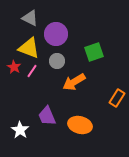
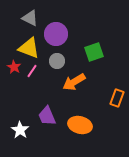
orange rectangle: rotated 12 degrees counterclockwise
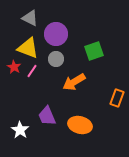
yellow triangle: moved 1 px left
green square: moved 1 px up
gray circle: moved 1 px left, 2 px up
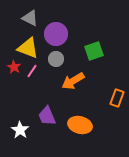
orange arrow: moved 1 px left, 1 px up
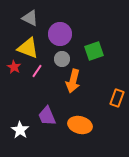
purple circle: moved 4 px right
gray circle: moved 6 px right
pink line: moved 5 px right
orange arrow: rotated 45 degrees counterclockwise
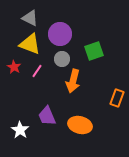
yellow triangle: moved 2 px right, 4 px up
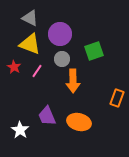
orange arrow: rotated 15 degrees counterclockwise
orange ellipse: moved 1 px left, 3 px up
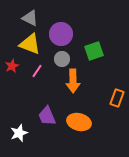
purple circle: moved 1 px right
red star: moved 2 px left, 1 px up; rotated 16 degrees clockwise
white star: moved 1 px left, 3 px down; rotated 18 degrees clockwise
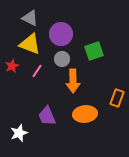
orange ellipse: moved 6 px right, 8 px up; rotated 20 degrees counterclockwise
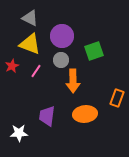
purple circle: moved 1 px right, 2 px down
gray circle: moved 1 px left, 1 px down
pink line: moved 1 px left
purple trapezoid: rotated 30 degrees clockwise
white star: rotated 18 degrees clockwise
